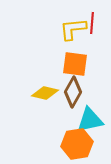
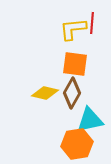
brown diamond: moved 1 px left, 1 px down
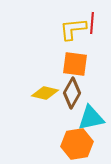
cyan triangle: moved 1 px right, 2 px up
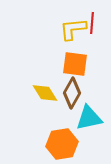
yellow diamond: rotated 44 degrees clockwise
cyan triangle: moved 2 px left
orange hexagon: moved 15 px left
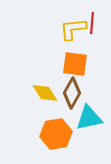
orange hexagon: moved 6 px left, 10 px up
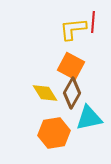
red line: moved 1 px right, 1 px up
orange square: moved 4 px left, 2 px down; rotated 20 degrees clockwise
orange hexagon: moved 2 px left, 1 px up
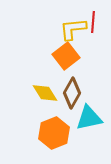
orange square: moved 5 px left, 10 px up; rotated 24 degrees clockwise
orange hexagon: rotated 12 degrees counterclockwise
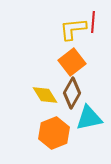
orange square: moved 6 px right, 6 px down
yellow diamond: moved 2 px down
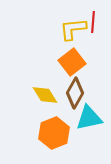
brown diamond: moved 3 px right
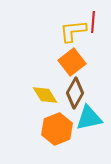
yellow L-shape: moved 2 px down
orange hexagon: moved 3 px right, 4 px up
